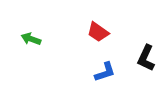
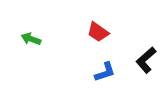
black L-shape: moved 2 px down; rotated 24 degrees clockwise
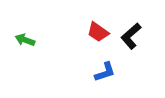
green arrow: moved 6 px left, 1 px down
black L-shape: moved 15 px left, 24 px up
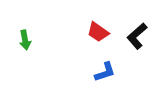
black L-shape: moved 6 px right
green arrow: rotated 120 degrees counterclockwise
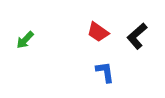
green arrow: rotated 54 degrees clockwise
blue L-shape: rotated 80 degrees counterclockwise
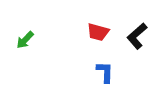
red trapezoid: rotated 20 degrees counterclockwise
blue L-shape: rotated 10 degrees clockwise
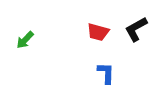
black L-shape: moved 1 px left, 7 px up; rotated 12 degrees clockwise
blue L-shape: moved 1 px right, 1 px down
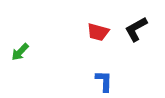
green arrow: moved 5 px left, 12 px down
blue L-shape: moved 2 px left, 8 px down
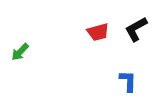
red trapezoid: rotated 30 degrees counterclockwise
blue L-shape: moved 24 px right
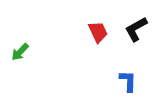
red trapezoid: rotated 100 degrees counterclockwise
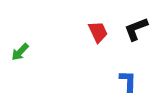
black L-shape: rotated 8 degrees clockwise
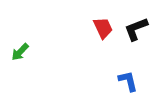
red trapezoid: moved 5 px right, 4 px up
blue L-shape: rotated 15 degrees counterclockwise
